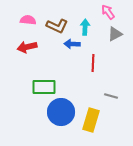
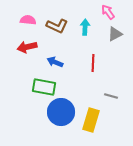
blue arrow: moved 17 px left, 18 px down; rotated 21 degrees clockwise
green rectangle: rotated 10 degrees clockwise
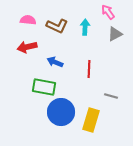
red line: moved 4 px left, 6 px down
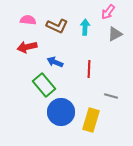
pink arrow: rotated 105 degrees counterclockwise
green rectangle: moved 2 px up; rotated 40 degrees clockwise
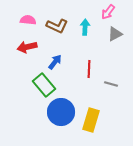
blue arrow: rotated 105 degrees clockwise
gray line: moved 12 px up
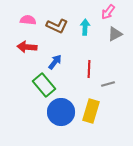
red arrow: rotated 18 degrees clockwise
gray line: moved 3 px left; rotated 32 degrees counterclockwise
yellow rectangle: moved 9 px up
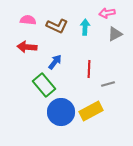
pink arrow: moved 1 px left, 1 px down; rotated 42 degrees clockwise
yellow rectangle: rotated 45 degrees clockwise
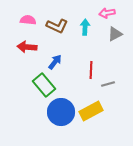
red line: moved 2 px right, 1 px down
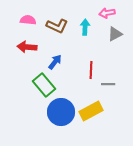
gray line: rotated 16 degrees clockwise
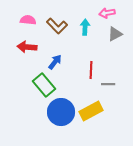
brown L-shape: rotated 20 degrees clockwise
